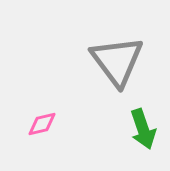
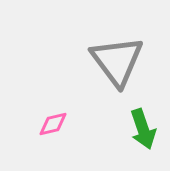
pink diamond: moved 11 px right
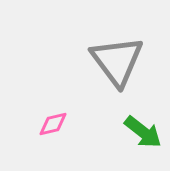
green arrow: moved 3 px down; rotated 33 degrees counterclockwise
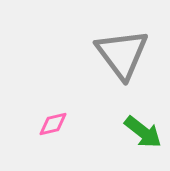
gray triangle: moved 5 px right, 7 px up
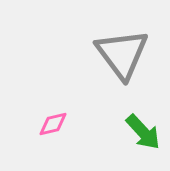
green arrow: rotated 9 degrees clockwise
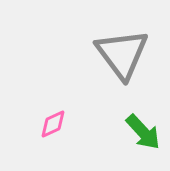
pink diamond: rotated 12 degrees counterclockwise
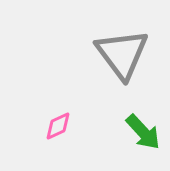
pink diamond: moved 5 px right, 2 px down
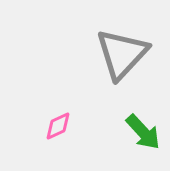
gray triangle: rotated 20 degrees clockwise
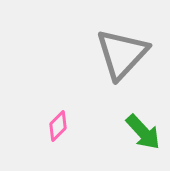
pink diamond: rotated 20 degrees counterclockwise
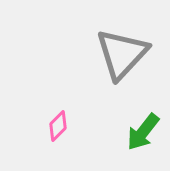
green arrow: rotated 81 degrees clockwise
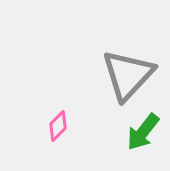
gray triangle: moved 6 px right, 21 px down
